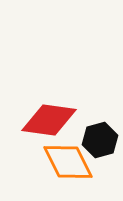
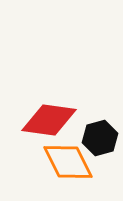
black hexagon: moved 2 px up
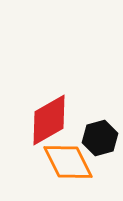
red diamond: rotated 38 degrees counterclockwise
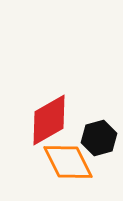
black hexagon: moved 1 px left
